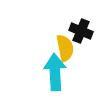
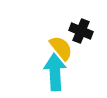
yellow semicircle: moved 4 px left; rotated 28 degrees counterclockwise
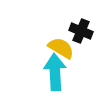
yellow semicircle: rotated 20 degrees counterclockwise
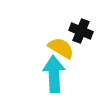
cyan arrow: moved 1 px left, 2 px down
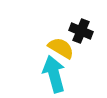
cyan arrow: rotated 12 degrees counterclockwise
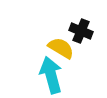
cyan arrow: moved 3 px left, 1 px down
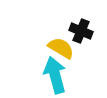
cyan arrow: moved 4 px right
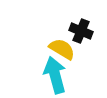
yellow semicircle: moved 1 px right, 1 px down
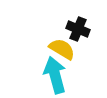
black cross: moved 3 px left, 2 px up
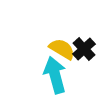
black cross: moved 6 px right, 20 px down; rotated 25 degrees clockwise
